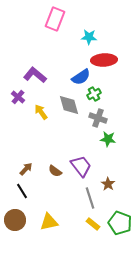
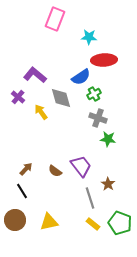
gray diamond: moved 8 px left, 7 px up
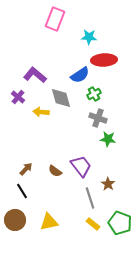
blue semicircle: moved 1 px left, 2 px up
yellow arrow: rotated 49 degrees counterclockwise
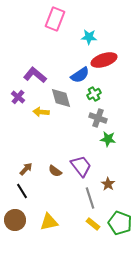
red ellipse: rotated 15 degrees counterclockwise
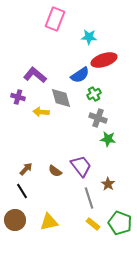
purple cross: rotated 24 degrees counterclockwise
gray line: moved 1 px left
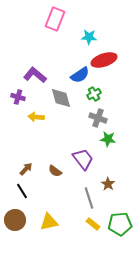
yellow arrow: moved 5 px left, 5 px down
purple trapezoid: moved 2 px right, 7 px up
green pentagon: moved 1 px down; rotated 25 degrees counterclockwise
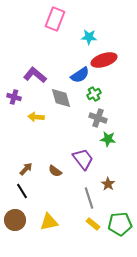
purple cross: moved 4 px left
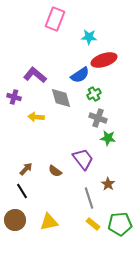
green star: moved 1 px up
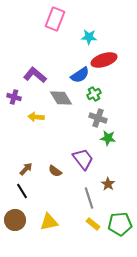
gray diamond: rotated 15 degrees counterclockwise
